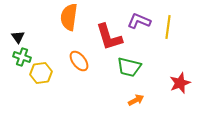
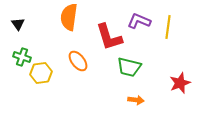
black triangle: moved 13 px up
orange ellipse: moved 1 px left
orange arrow: rotated 35 degrees clockwise
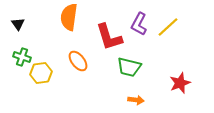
purple L-shape: moved 3 px down; rotated 85 degrees counterclockwise
yellow line: rotated 40 degrees clockwise
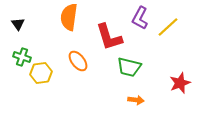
purple L-shape: moved 1 px right, 6 px up
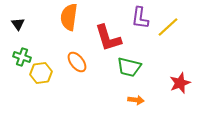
purple L-shape: rotated 20 degrees counterclockwise
red L-shape: moved 1 px left, 1 px down
orange ellipse: moved 1 px left, 1 px down
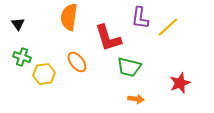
yellow hexagon: moved 3 px right, 1 px down
orange arrow: moved 1 px up
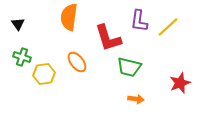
purple L-shape: moved 1 px left, 3 px down
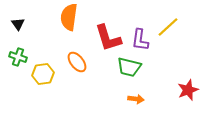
purple L-shape: moved 1 px right, 19 px down
green cross: moved 4 px left
yellow hexagon: moved 1 px left
red star: moved 8 px right, 7 px down
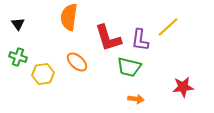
orange ellipse: rotated 10 degrees counterclockwise
red star: moved 5 px left, 3 px up; rotated 15 degrees clockwise
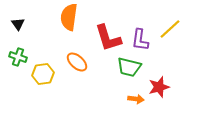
yellow line: moved 2 px right, 2 px down
red star: moved 24 px left; rotated 10 degrees counterclockwise
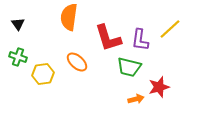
orange arrow: rotated 21 degrees counterclockwise
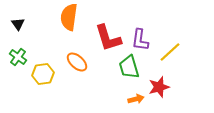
yellow line: moved 23 px down
green cross: rotated 18 degrees clockwise
green trapezoid: rotated 60 degrees clockwise
